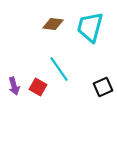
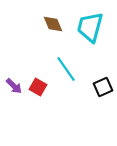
brown diamond: rotated 60 degrees clockwise
cyan line: moved 7 px right
purple arrow: rotated 30 degrees counterclockwise
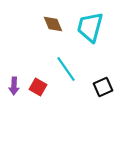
purple arrow: rotated 48 degrees clockwise
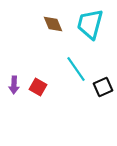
cyan trapezoid: moved 3 px up
cyan line: moved 10 px right
purple arrow: moved 1 px up
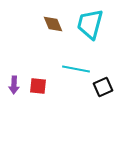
cyan line: rotated 44 degrees counterclockwise
red square: moved 1 px up; rotated 24 degrees counterclockwise
